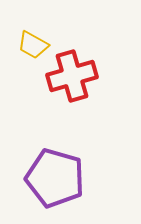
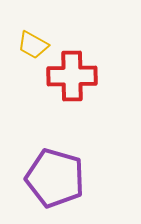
red cross: rotated 15 degrees clockwise
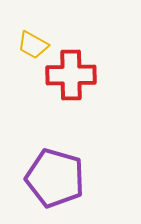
red cross: moved 1 px left, 1 px up
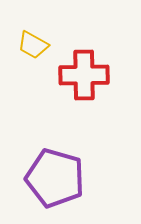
red cross: moved 13 px right
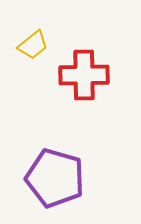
yellow trapezoid: rotated 68 degrees counterclockwise
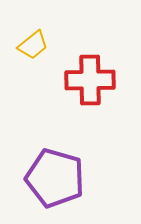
red cross: moved 6 px right, 5 px down
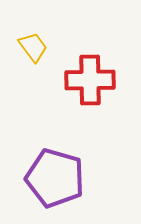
yellow trapezoid: moved 2 px down; rotated 88 degrees counterclockwise
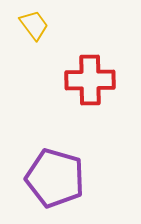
yellow trapezoid: moved 1 px right, 22 px up
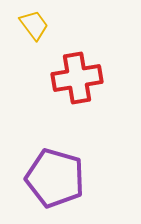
red cross: moved 13 px left, 2 px up; rotated 9 degrees counterclockwise
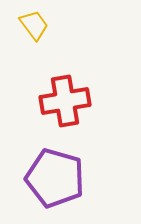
red cross: moved 12 px left, 23 px down
